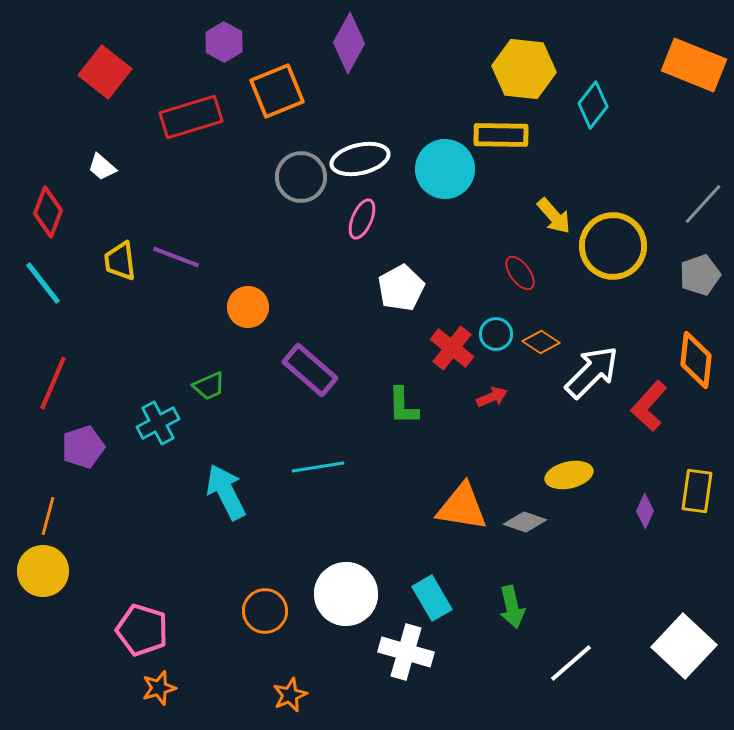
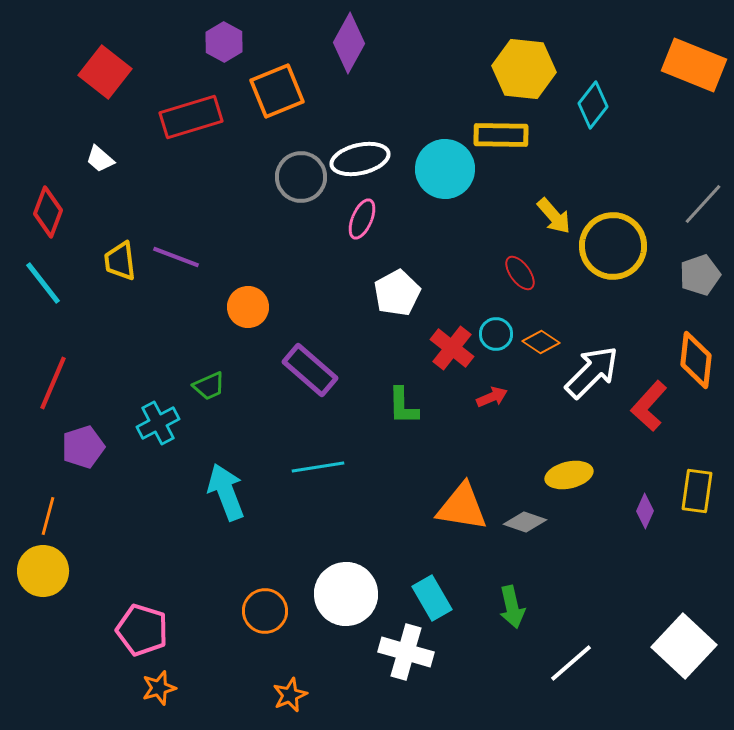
white trapezoid at (102, 167): moved 2 px left, 8 px up
white pentagon at (401, 288): moved 4 px left, 5 px down
cyan arrow at (226, 492): rotated 6 degrees clockwise
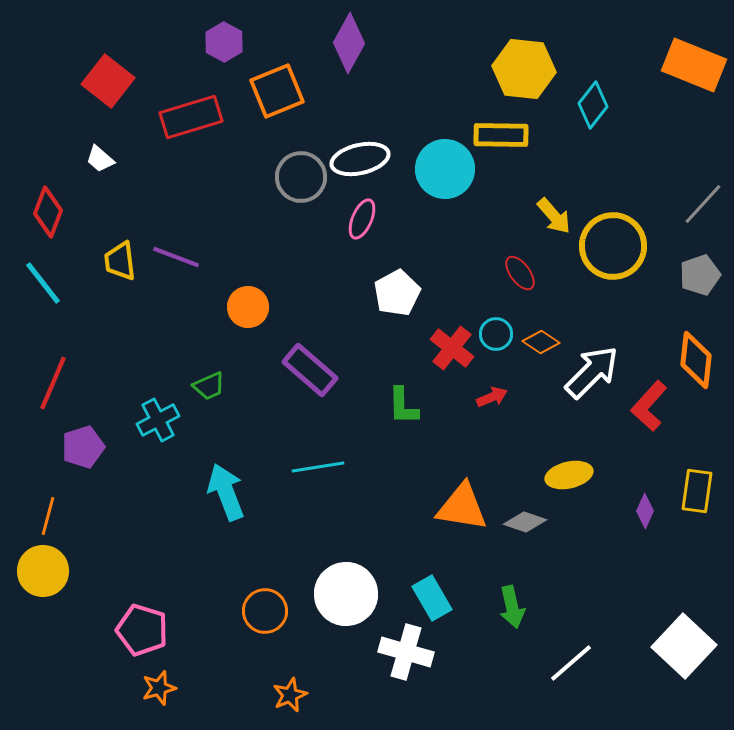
red square at (105, 72): moved 3 px right, 9 px down
cyan cross at (158, 423): moved 3 px up
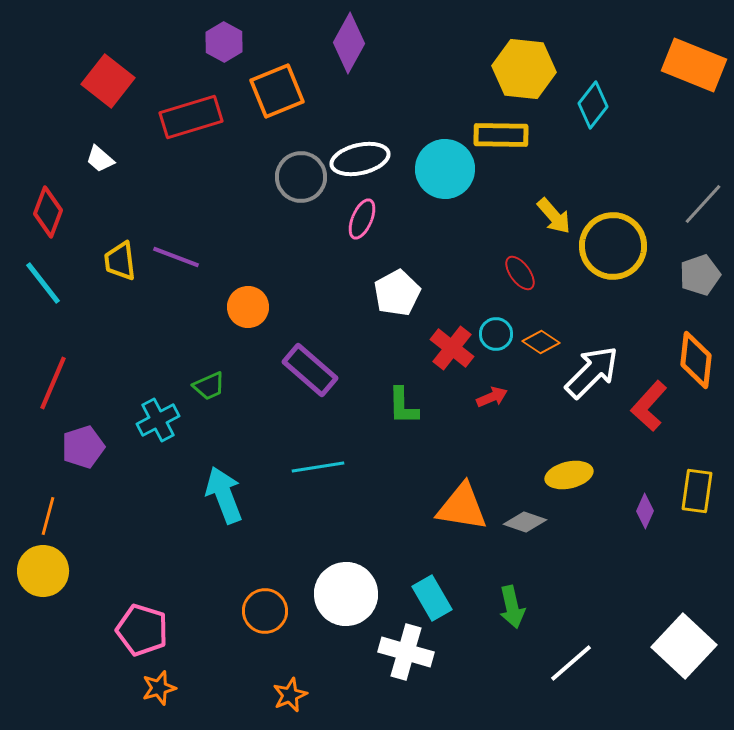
cyan arrow at (226, 492): moved 2 px left, 3 px down
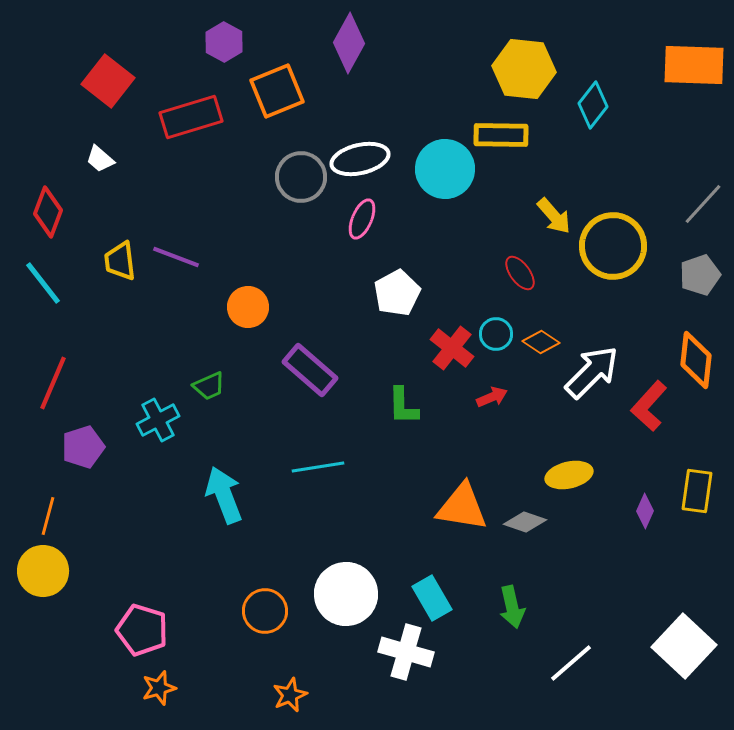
orange rectangle at (694, 65): rotated 20 degrees counterclockwise
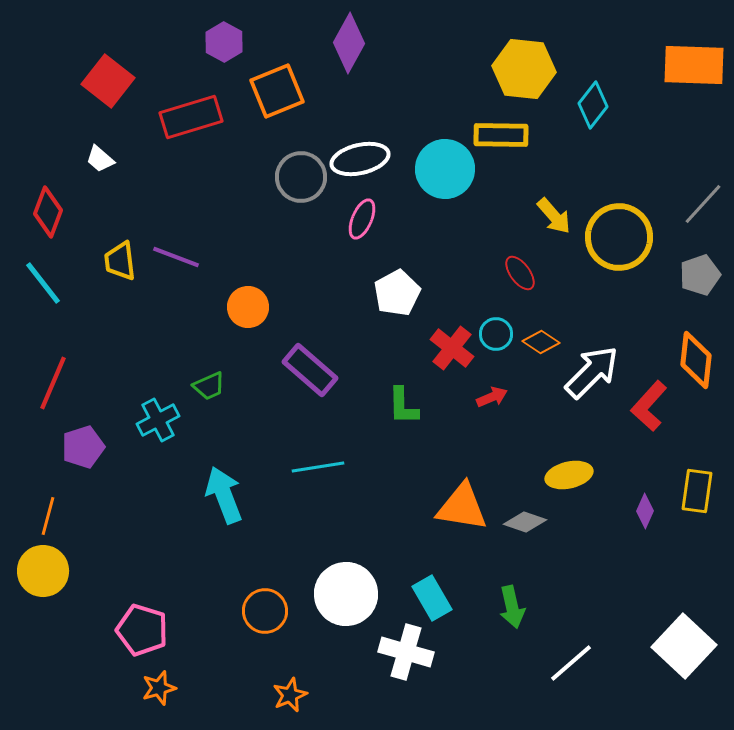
yellow circle at (613, 246): moved 6 px right, 9 px up
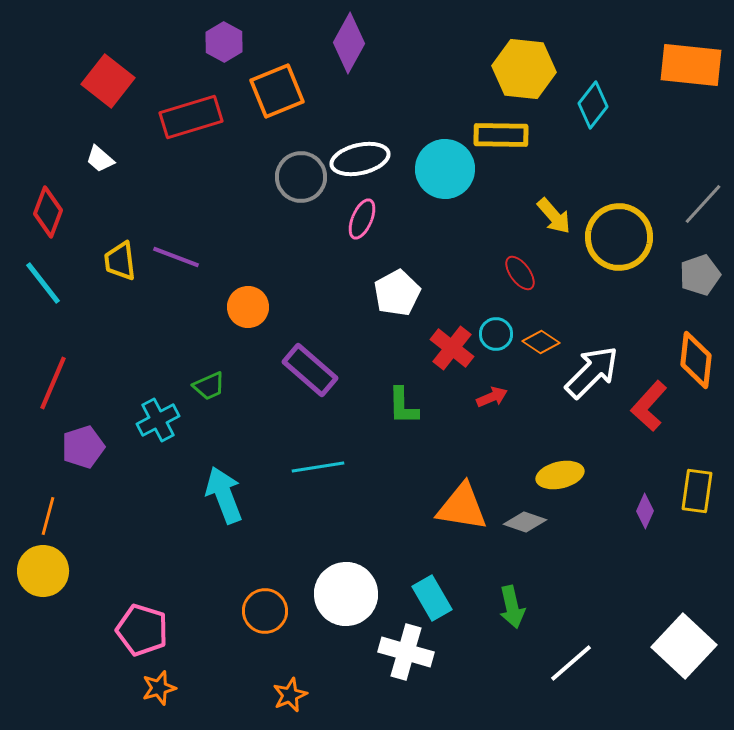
orange rectangle at (694, 65): moved 3 px left; rotated 4 degrees clockwise
yellow ellipse at (569, 475): moved 9 px left
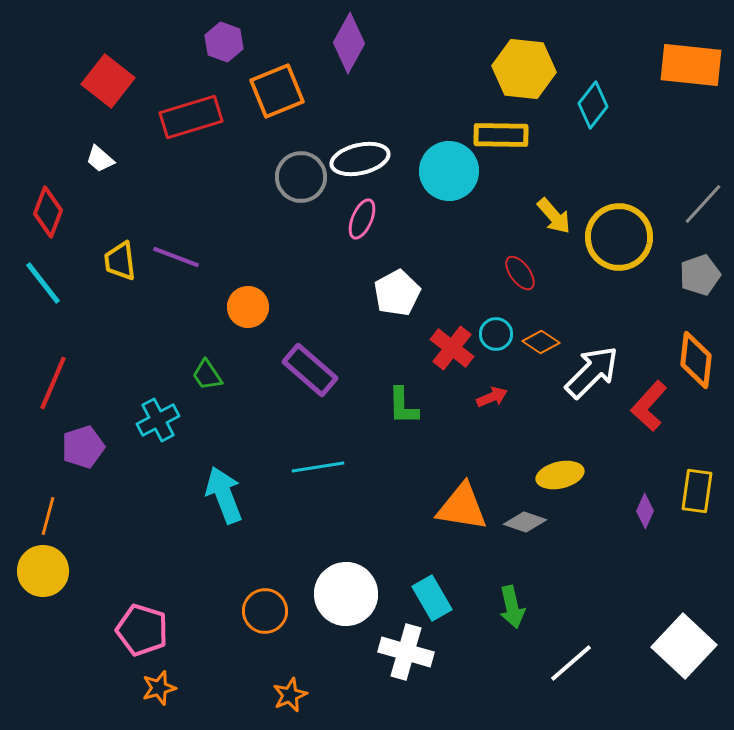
purple hexagon at (224, 42): rotated 9 degrees counterclockwise
cyan circle at (445, 169): moved 4 px right, 2 px down
green trapezoid at (209, 386): moved 2 px left, 11 px up; rotated 80 degrees clockwise
